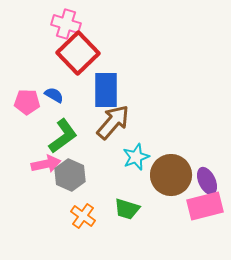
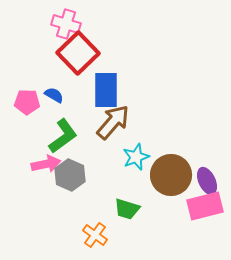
orange cross: moved 12 px right, 19 px down
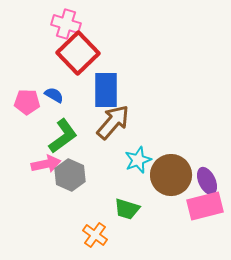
cyan star: moved 2 px right, 3 px down
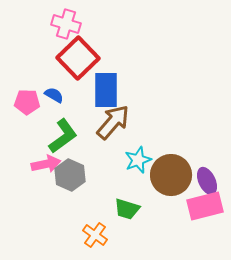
red square: moved 5 px down
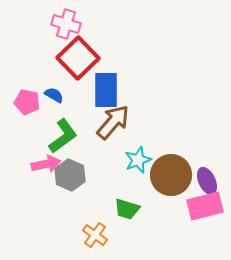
pink pentagon: rotated 10 degrees clockwise
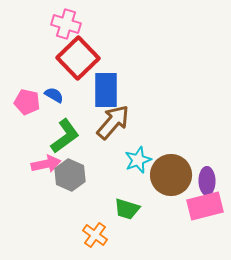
green L-shape: moved 2 px right
purple ellipse: rotated 24 degrees clockwise
